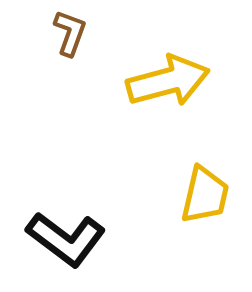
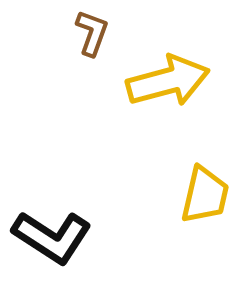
brown L-shape: moved 22 px right
black L-shape: moved 14 px left, 2 px up; rotated 4 degrees counterclockwise
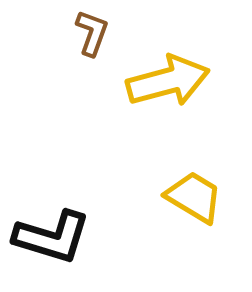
yellow trapezoid: moved 11 px left, 2 px down; rotated 72 degrees counterclockwise
black L-shape: rotated 16 degrees counterclockwise
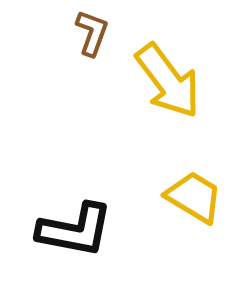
yellow arrow: rotated 68 degrees clockwise
black L-shape: moved 23 px right, 7 px up; rotated 6 degrees counterclockwise
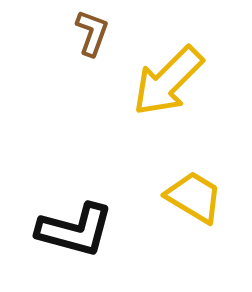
yellow arrow: rotated 82 degrees clockwise
black L-shape: rotated 4 degrees clockwise
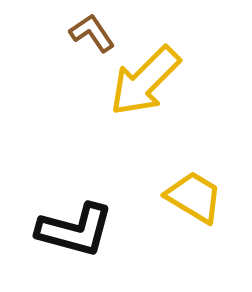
brown L-shape: rotated 54 degrees counterclockwise
yellow arrow: moved 23 px left
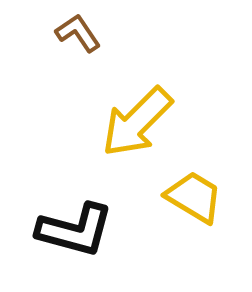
brown L-shape: moved 14 px left
yellow arrow: moved 8 px left, 41 px down
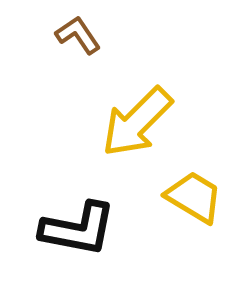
brown L-shape: moved 2 px down
black L-shape: moved 3 px right, 1 px up; rotated 4 degrees counterclockwise
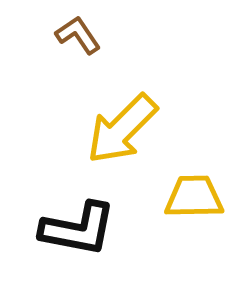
yellow arrow: moved 15 px left, 7 px down
yellow trapezoid: rotated 32 degrees counterclockwise
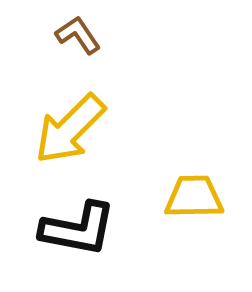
yellow arrow: moved 52 px left
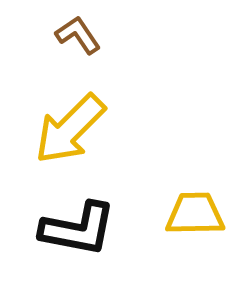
yellow trapezoid: moved 1 px right, 17 px down
